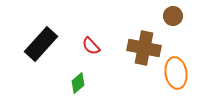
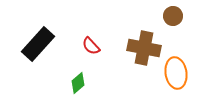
black rectangle: moved 3 px left
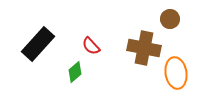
brown circle: moved 3 px left, 3 px down
green diamond: moved 3 px left, 11 px up
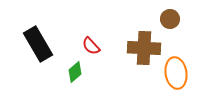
black rectangle: rotated 72 degrees counterclockwise
brown cross: rotated 8 degrees counterclockwise
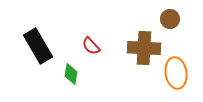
black rectangle: moved 2 px down
green diamond: moved 4 px left, 2 px down; rotated 40 degrees counterclockwise
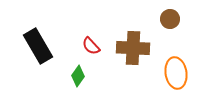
brown cross: moved 11 px left
green diamond: moved 7 px right, 2 px down; rotated 25 degrees clockwise
